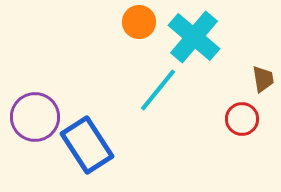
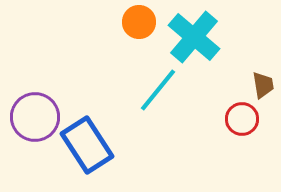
brown trapezoid: moved 6 px down
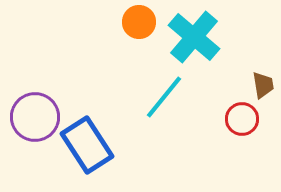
cyan line: moved 6 px right, 7 px down
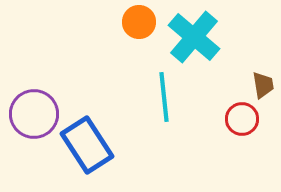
cyan line: rotated 45 degrees counterclockwise
purple circle: moved 1 px left, 3 px up
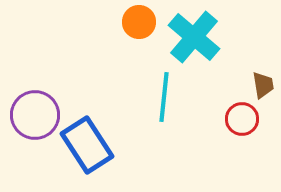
cyan line: rotated 12 degrees clockwise
purple circle: moved 1 px right, 1 px down
